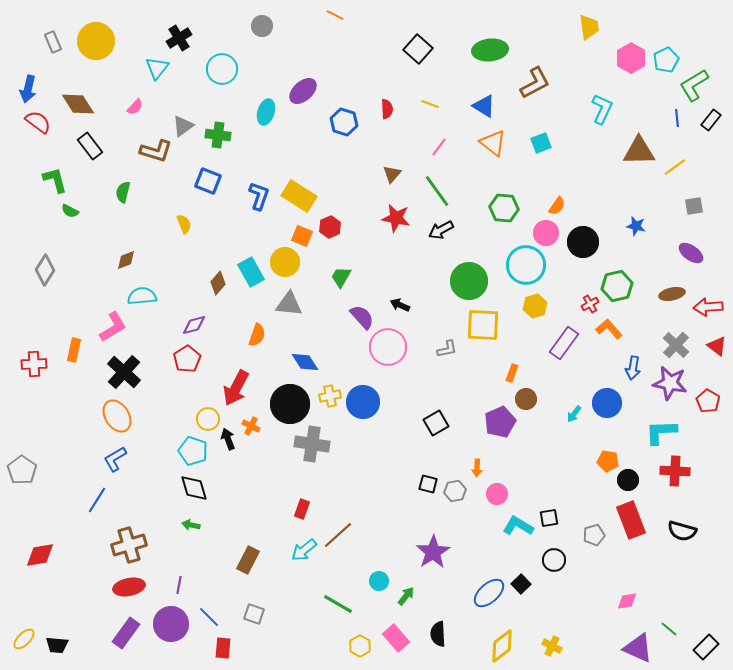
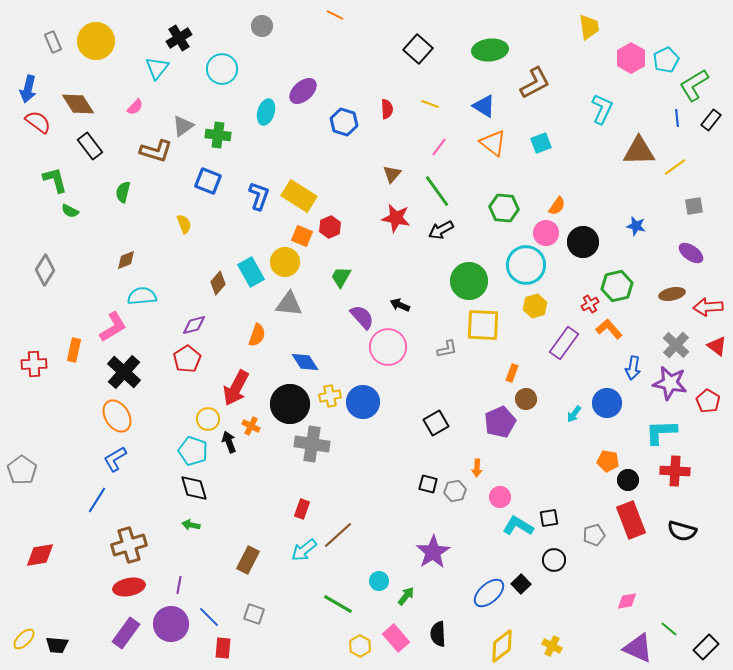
black arrow at (228, 439): moved 1 px right, 3 px down
pink circle at (497, 494): moved 3 px right, 3 px down
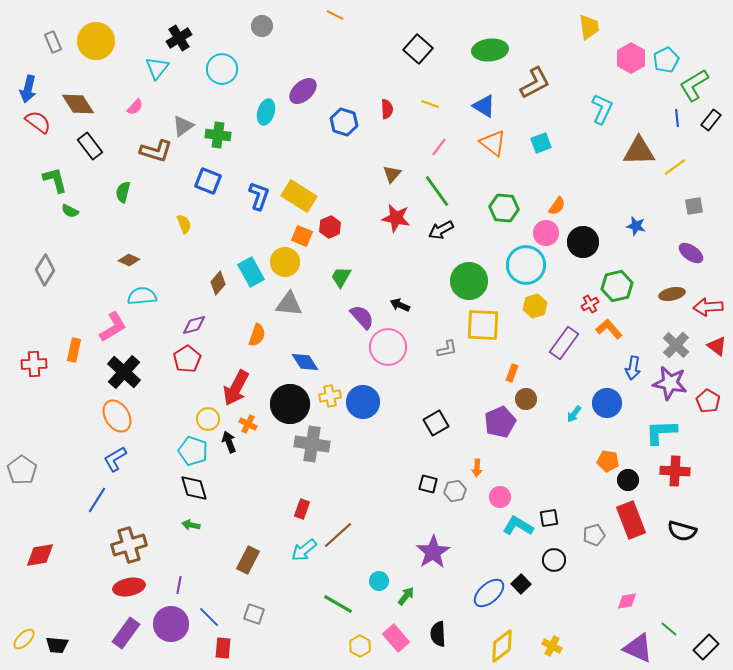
brown diamond at (126, 260): moved 3 px right; rotated 45 degrees clockwise
orange cross at (251, 426): moved 3 px left, 2 px up
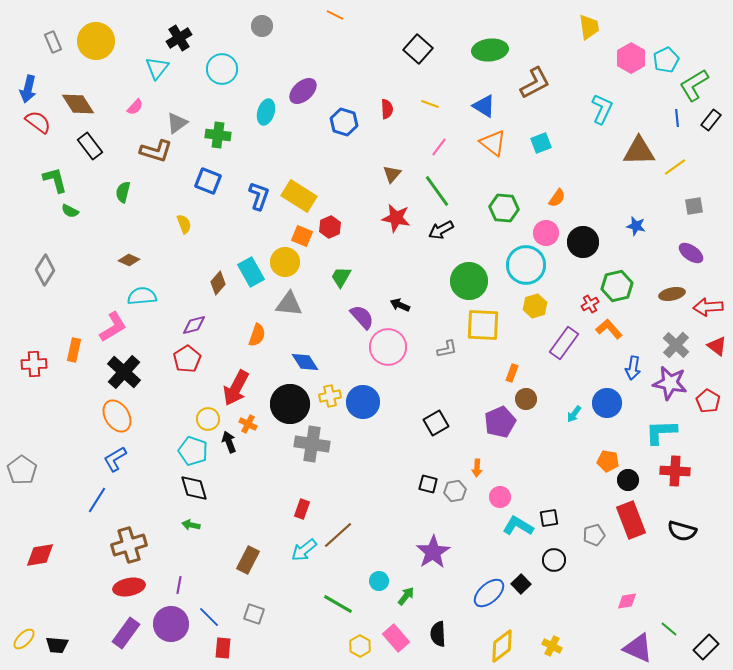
gray triangle at (183, 126): moved 6 px left, 3 px up
orange semicircle at (557, 206): moved 8 px up
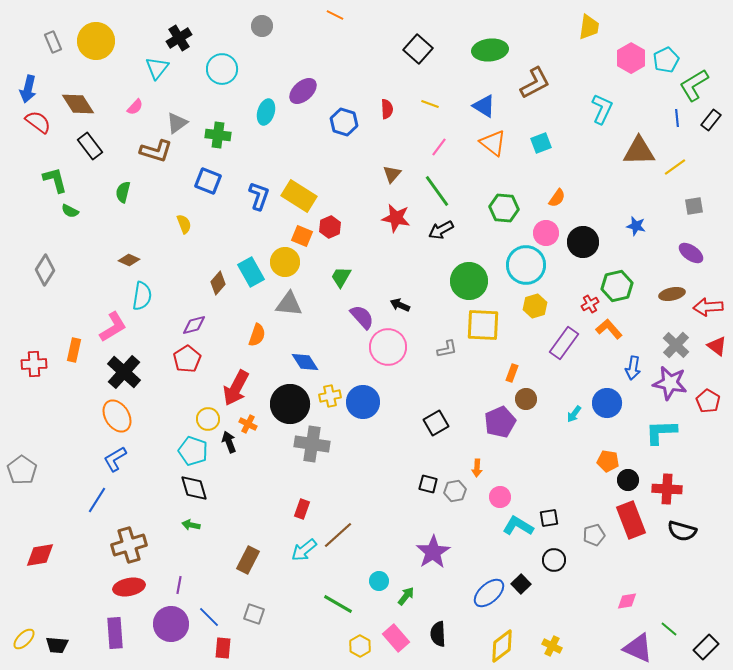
yellow trapezoid at (589, 27): rotated 16 degrees clockwise
cyan semicircle at (142, 296): rotated 104 degrees clockwise
red cross at (675, 471): moved 8 px left, 18 px down
purple rectangle at (126, 633): moved 11 px left; rotated 40 degrees counterclockwise
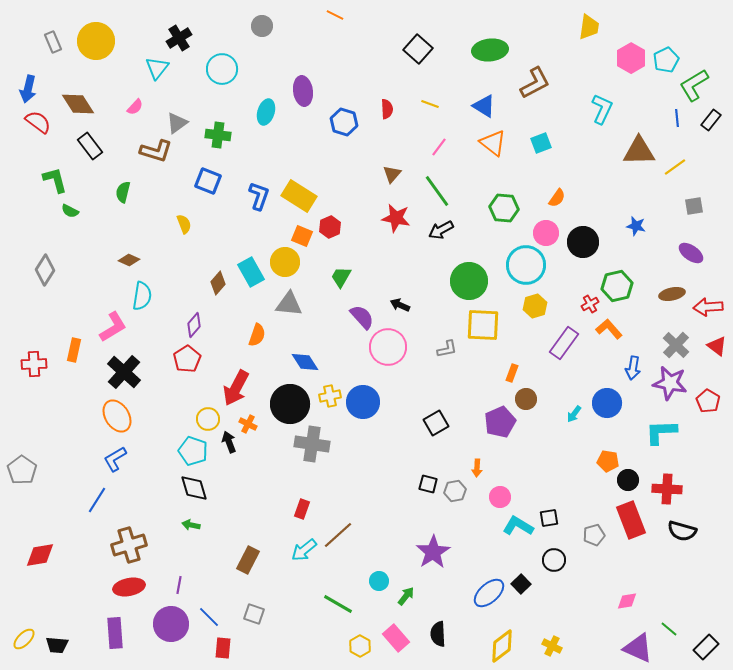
purple ellipse at (303, 91): rotated 56 degrees counterclockwise
purple diamond at (194, 325): rotated 35 degrees counterclockwise
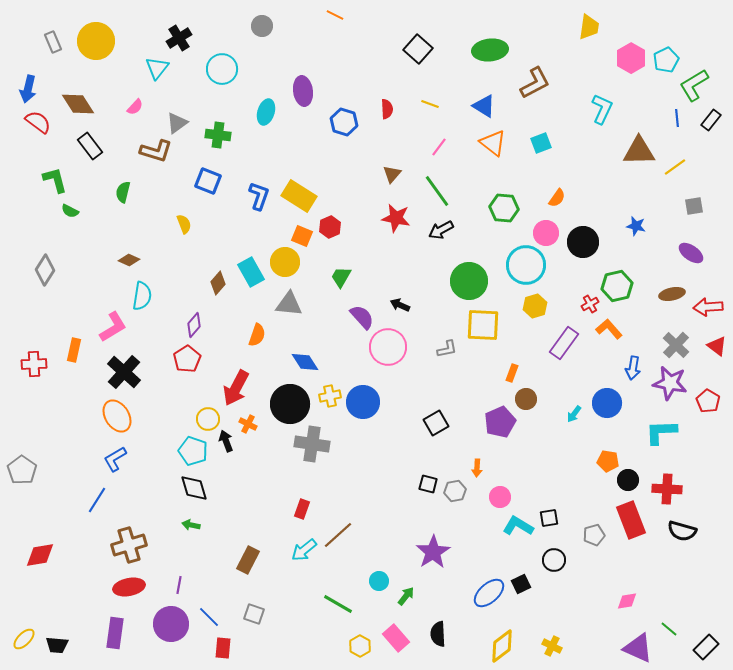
black arrow at (229, 442): moved 3 px left, 1 px up
black square at (521, 584): rotated 18 degrees clockwise
purple rectangle at (115, 633): rotated 12 degrees clockwise
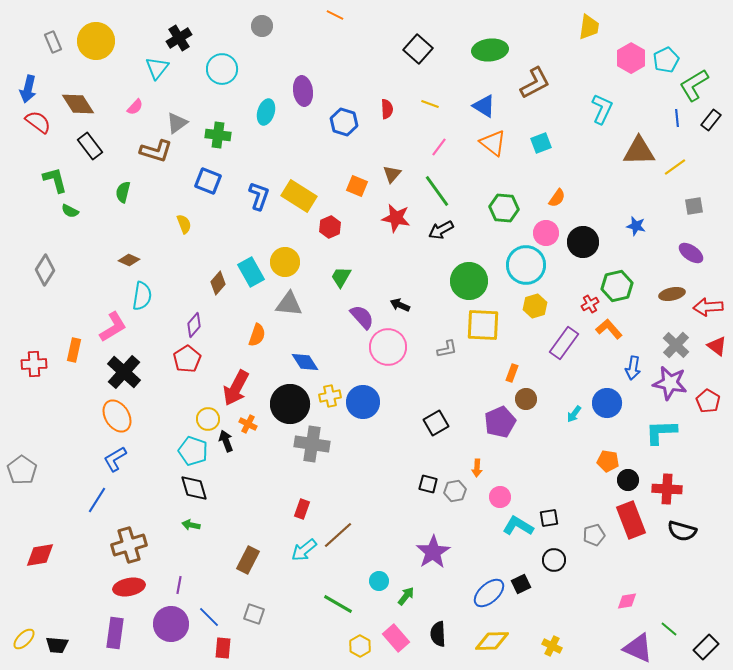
orange square at (302, 236): moved 55 px right, 50 px up
yellow diamond at (502, 646): moved 10 px left, 5 px up; rotated 36 degrees clockwise
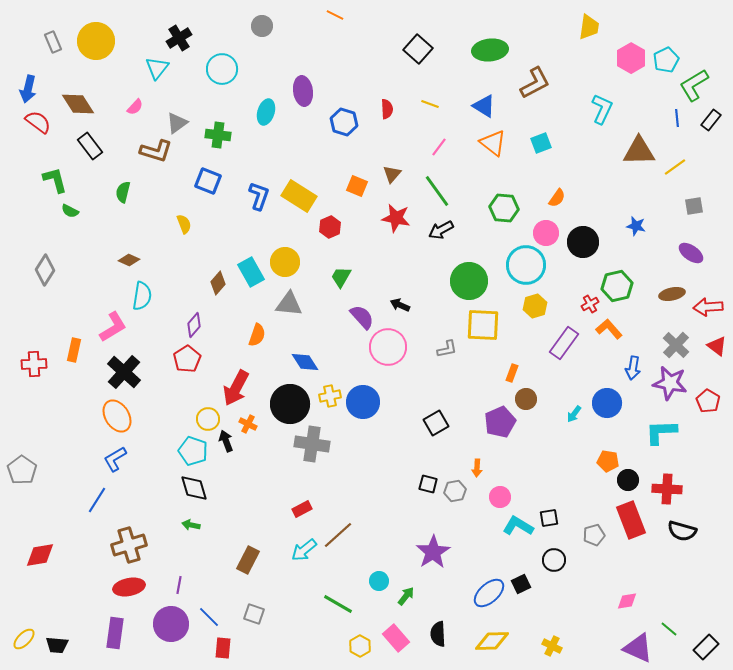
red rectangle at (302, 509): rotated 42 degrees clockwise
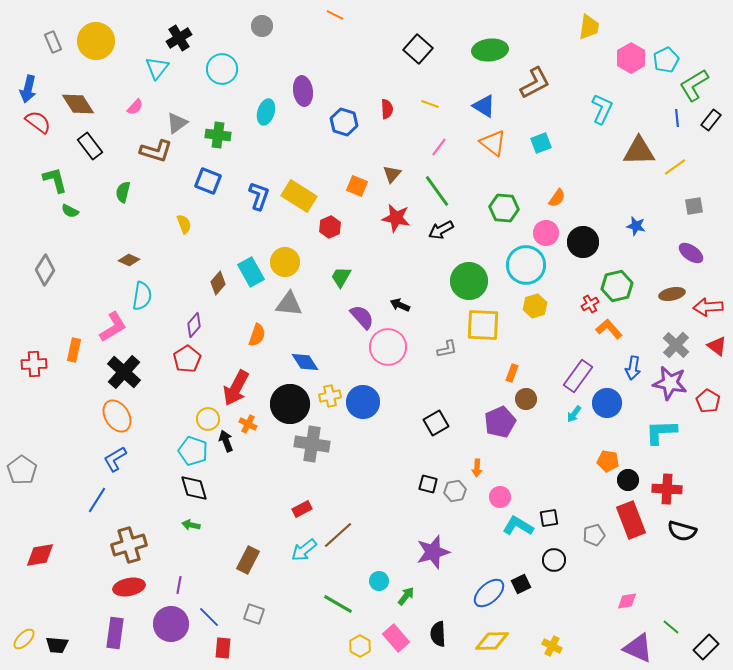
purple rectangle at (564, 343): moved 14 px right, 33 px down
purple star at (433, 552): rotated 16 degrees clockwise
green line at (669, 629): moved 2 px right, 2 px up
